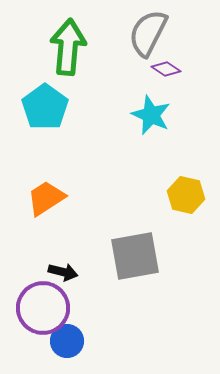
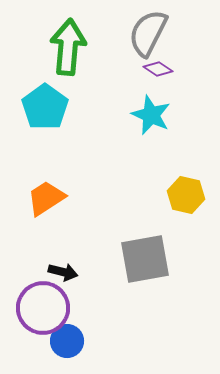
purple diamond: moved 8 px left
gray square: moved 10 px right, 3 px down
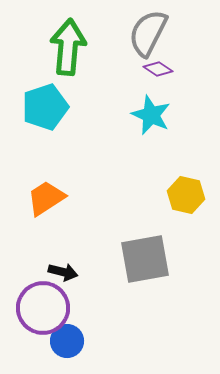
cyan pentagon: rotated 18 degrees clockwise
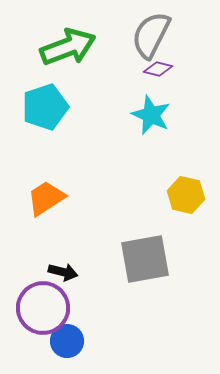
gray semicircle: moved 3 px right, 2 px down
green arrow: rotated 64 degrees clockwise
purple diamond: rotated 20 degrees counterclockwise
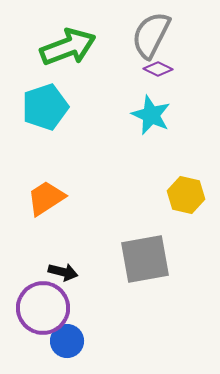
purple diamond: rotated 12 degrees clockwise
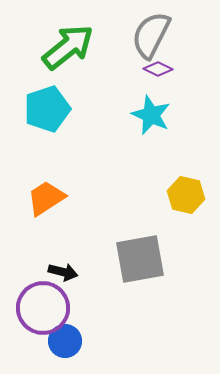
green arrow: rotated 18 degrees counterclockwise
cyan pentagon: moved 2 px right, 2 px down
gray square: moved 5 px left
blue circle: moved 2 px left
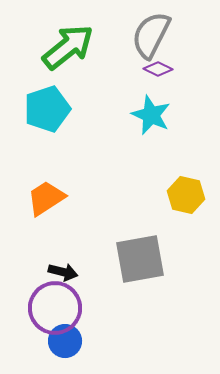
purple circle: moved 12 px right
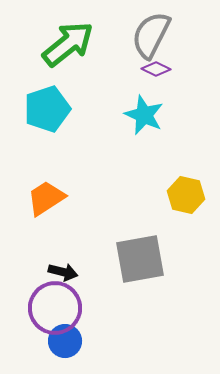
green arrow: moved 3 px up
purple diamond: moved 2 px left
cyan star: moved 7 px left
